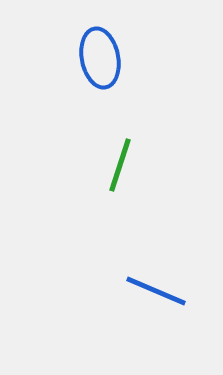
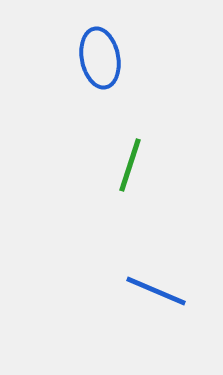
green line: moved 10 px right
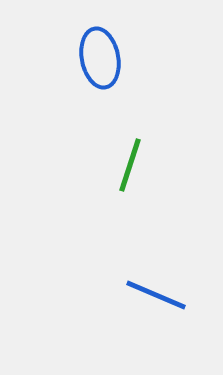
blue line: moved 4 px down
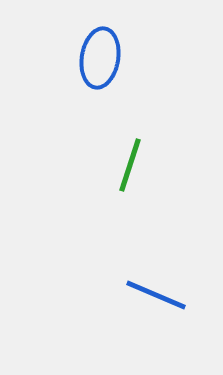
blue ellipse: rotated 20 degrees clockwise
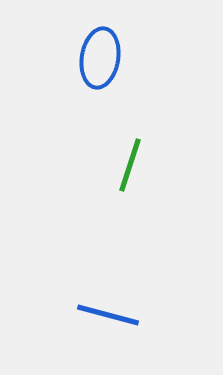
blue line: moved 48 px left, 20 px down; rotated 8 degrees counterclockwise
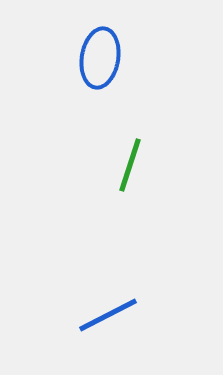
blue line: rotated 42 degrees counterclockwise
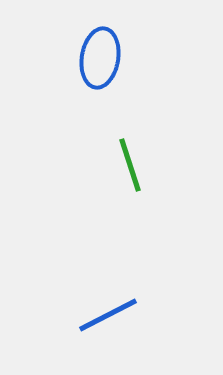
green line: rotated 36 degrees counterclockwise
